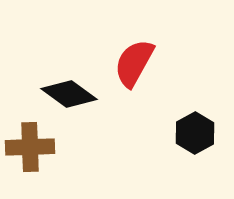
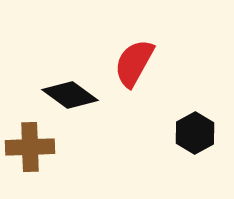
black diamond: moved 1 px right, 1 px down
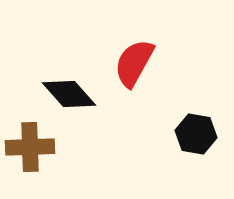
black diamond: moved 1 px left, 1 px up; rotated 12 degrees clockwise
black hexagon: moved 1 px right, 1 px down; rotated 21 degrees counterclockwise
